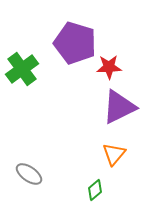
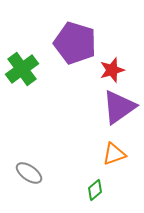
red star: moved 3 px right, 3 px down; rotated 15 degrees counterclockwise
purple triangle: rotated 9 degrees counterclockwise
orange triangle: rotated 30 degrees clockwise
gray ellipse: moved 1 px up
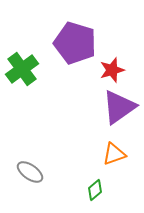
gray ellipse: moved 1 px right, 1 px up
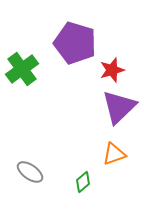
purple triangle: rotated 9 degrees counterclockwise
green diamond: moved 12 px left, 8 px up
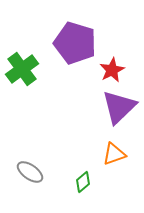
red star: rotated 10 degrees counterclockwise
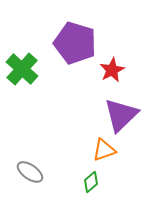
green cross: rotated 12 degrees counterclockwise
purple triangle: moved 2 px right, 8 px down
orange triangle: moved 10 px left, 4 px up
green diamond: moved 8 px right
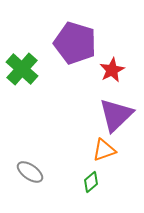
purple triangle: moved 5 px left
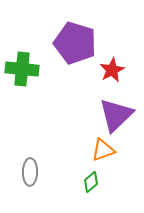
green cross: rotated 36 degrees counterclockwise
orange triangle: moved 1 px left
gray ellipse: rotated 56 degrees clockwise
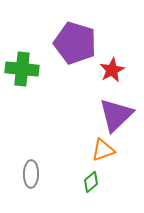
gray ellipse: moved 1 px right, 2 px down
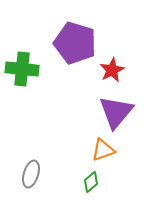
purple triangle: moved 3 px up; rotated 6 degrees counterclockwise
gray ellipse: rotated 16 degrees clockwise
